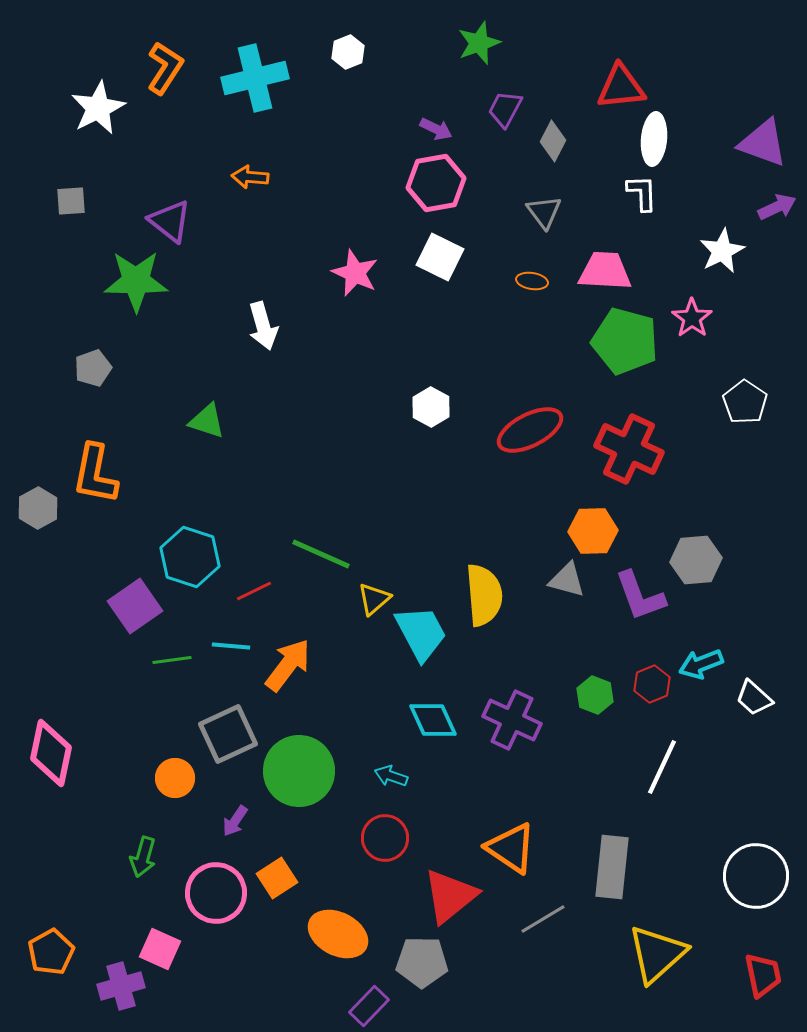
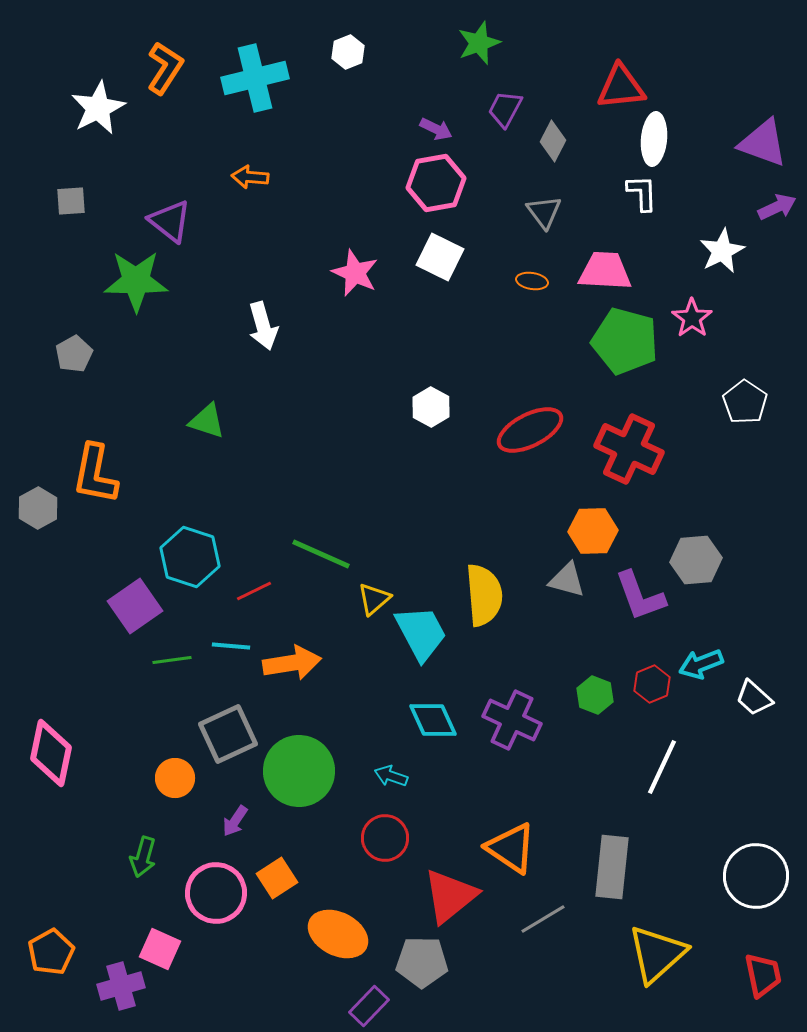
gray pentagon at (93, 368): moved 19 px left, 14 px up; rotated 9 degrees counterclockwise
orange arrow at (288, 665): moved 4 px right, 2 px up; rotated 44 degrees clockwise
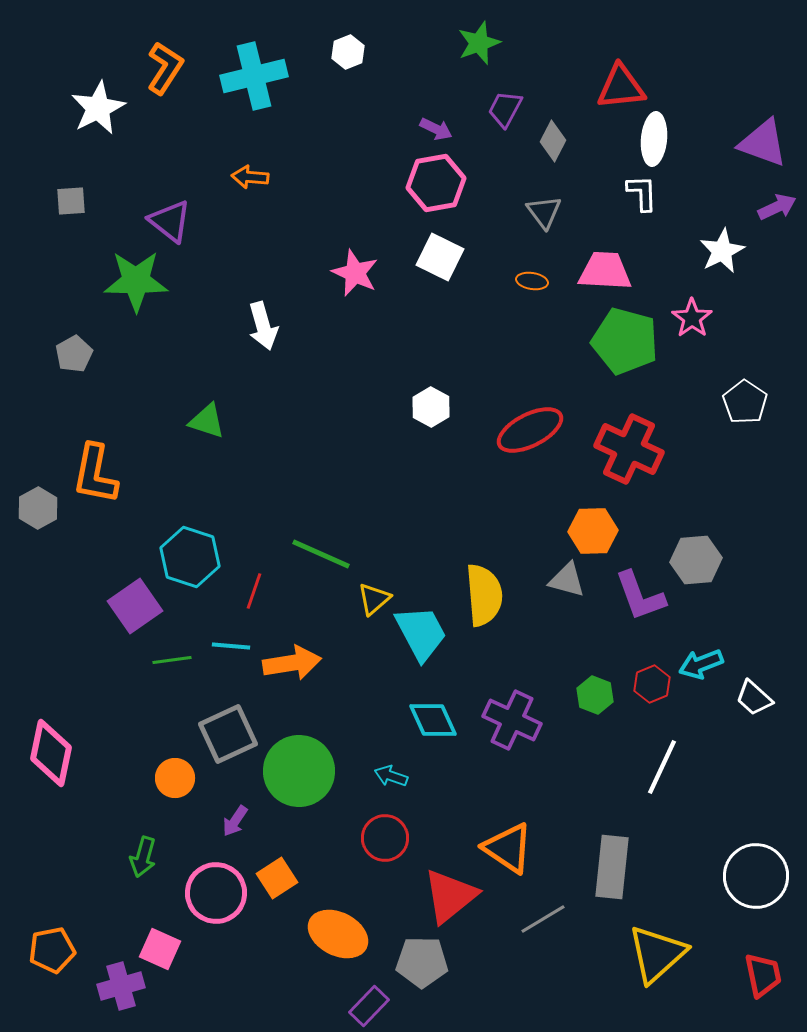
cyan cross at (255, 78): moved 1 px left, 2 px up
red line at (254, 591): rotated 45 degrees counterclockwise
orange triangle at (511, 848): moved 3 px left
orange pentagon at (51, 952): moved 1 px right, 2 px up; rotated 18 degrees clockwise
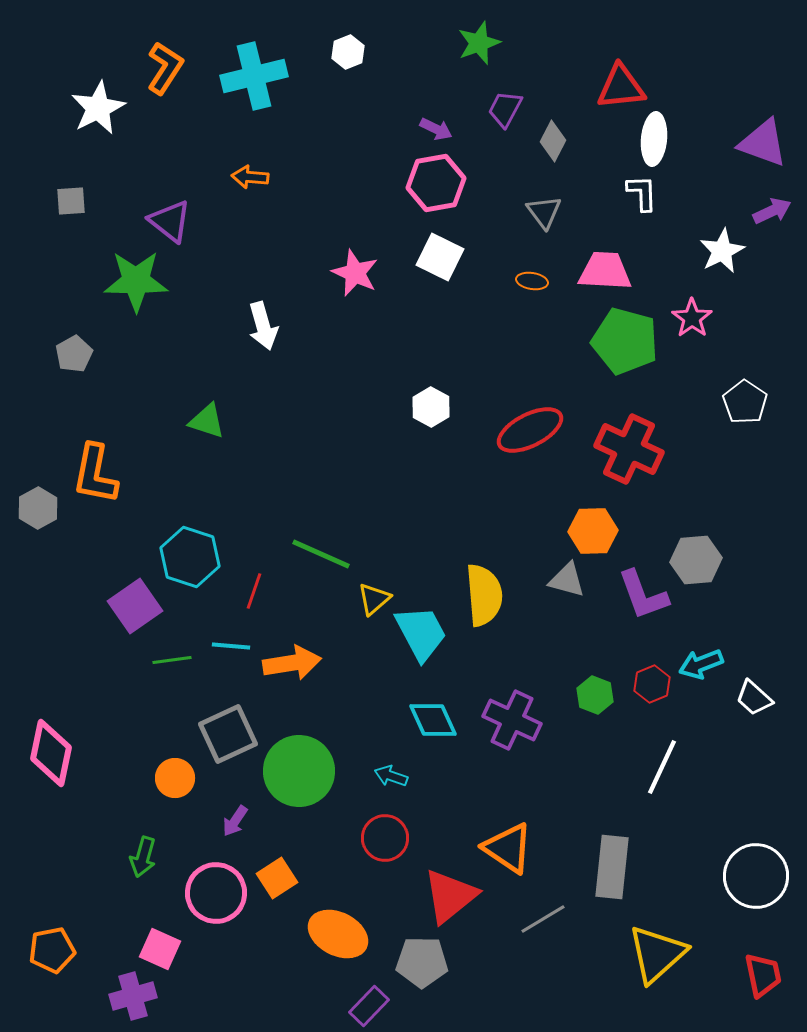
purple arrow at (777, 207): moved 5 px left, 4 px down
purple L-shape at (640, 596): moved 3 px right, 1 px up
purple cross at (121, 986): moved 12 px right, 10 px down
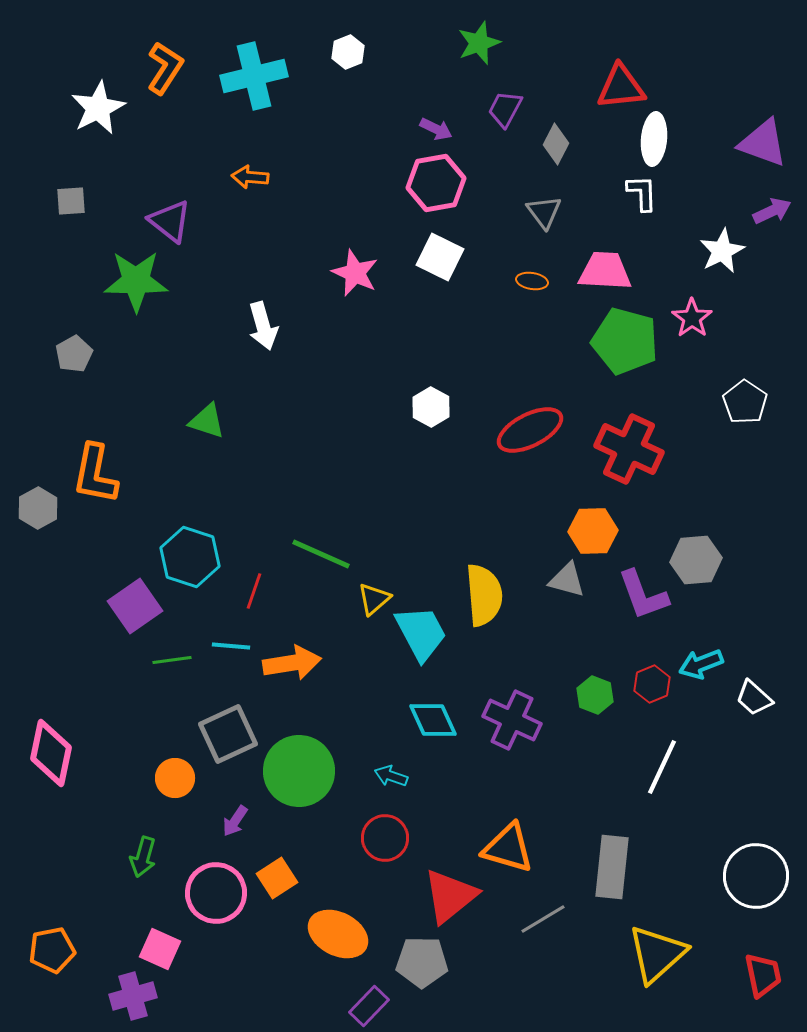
gray diamond at (553, 141): moved 3 px right, 3 px down
orange triangle at (508, 848): rotated 18 degrees counterclockwise
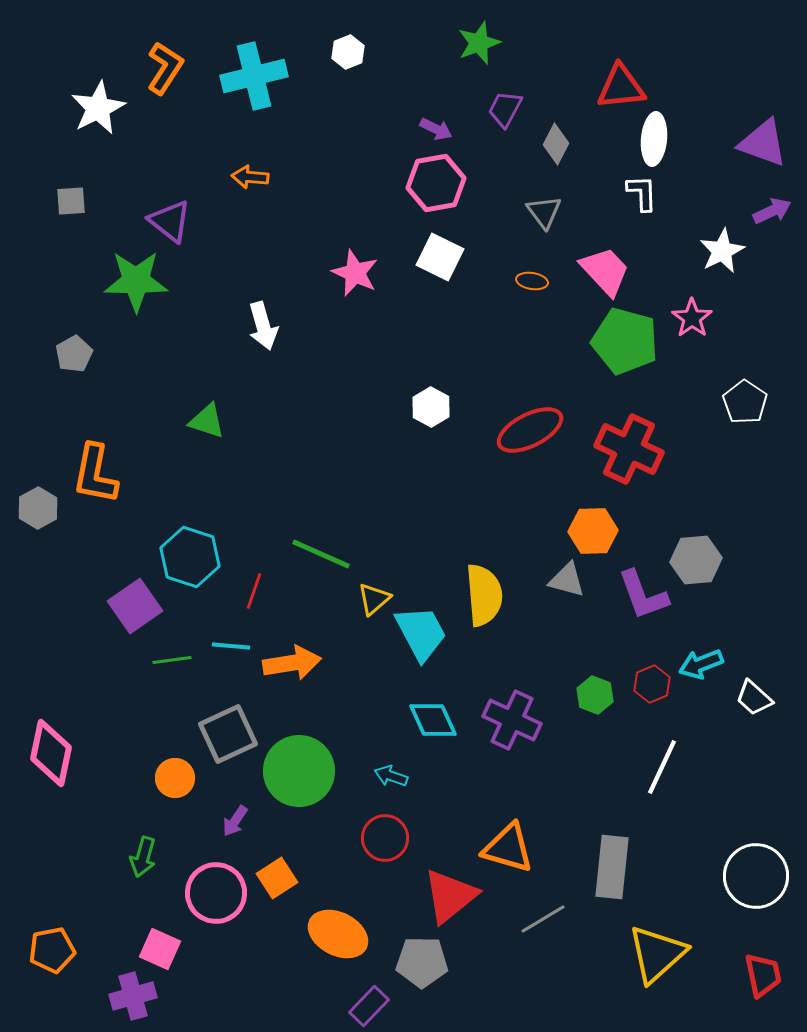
pink trapezoid at (605, 271): rotated 44 degrees clockwise
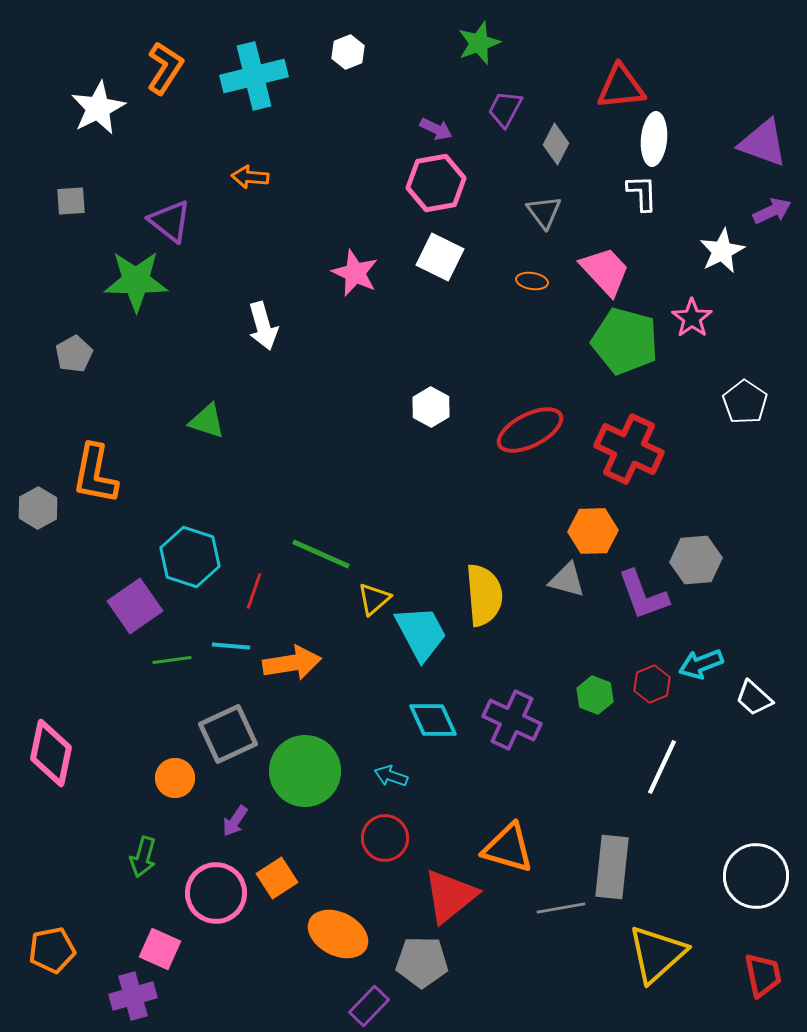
green circle at (299, 771): moved 6 px right
gray line at (543, 919): moved 18 px right, 11 px up; rotated 21 degrees clockwise
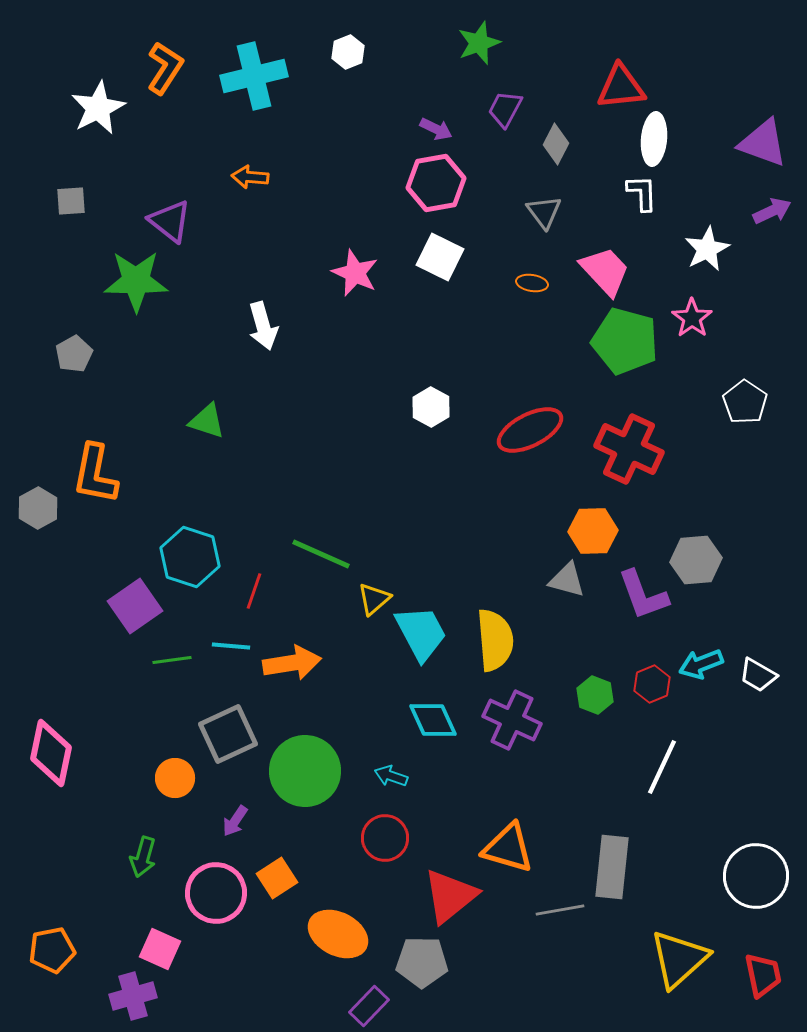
white star at (722, 251): moved 15 px left, 2 px up
orange ellipse at (532, 281): moved 2 px down
yellow semicircle at (484, 595): moved 11 px right, 45 px down
white trapezoid at (754, 698): moved 4 px right, 23 px up; rotated 12 degrees counterclockwise
gray line at (561, 908): moved 1 px left, 2 px down
yellow triangle at (657, 954): moved 22 px right, 5 px down
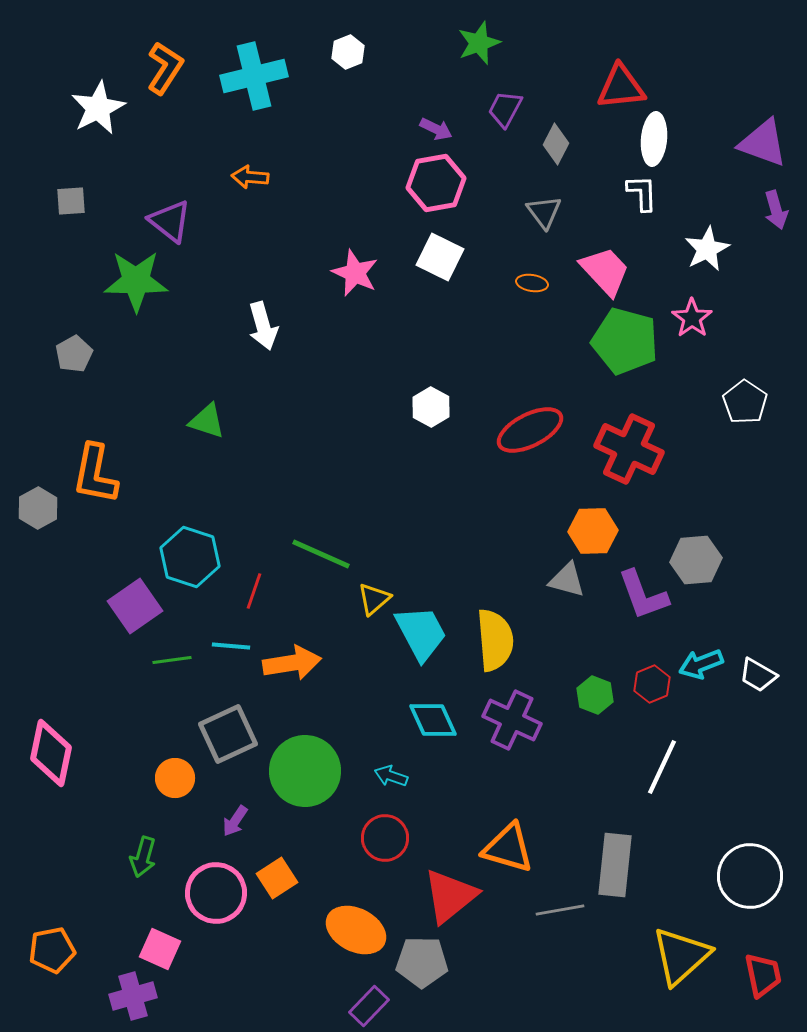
purple arrow at (772, 211): moved 4 px right, 1 px up; rotated 99 degrees clockwise
gray rectangle at (612, 867): moved 3 px right, 2 px up
white circle at (756, 876): moved 6 px left
orange ellipse at (338, 934): moved 18 px right, 4 px up
yellow triangle at (679, 959): moved 2 px right, 3 px up
